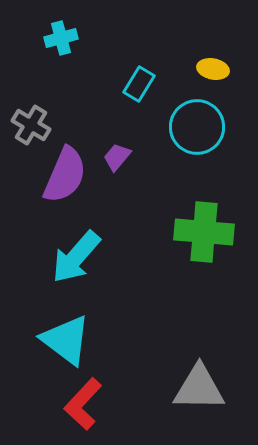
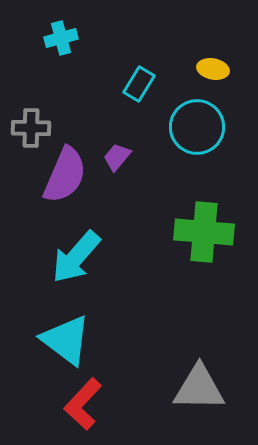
gray cross: moved 3 px down; rotated 30 degrees counterclockwise
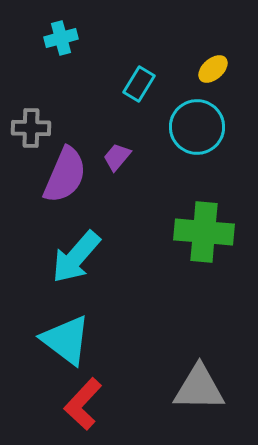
yellow ellipse: rotated 52 degrees counterclockwise
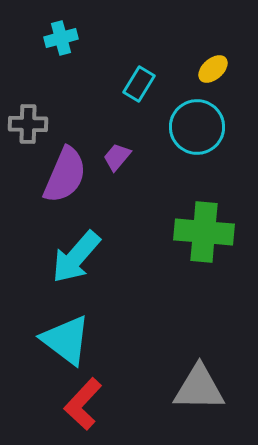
gray cross: moved 3 px left, 4 px up
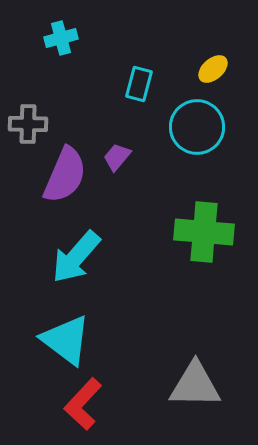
cyan rectangle: rotated 16 degrees counterclockwise
gray triangle: moved 4 px left, 3 px up
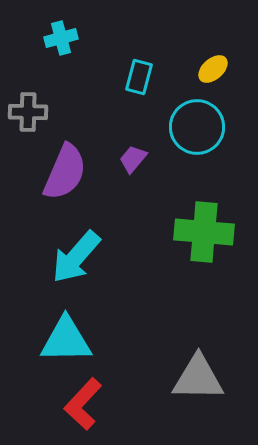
cyan rectangle: moved 7 px up
gray cross: moved 12 px up
purple trapezoid: moved 16 px right, 2 px down
purple semicircle: moved 3 px up
cyan triangle: rotated 38 degrees counterclockwise
gray triangle: moved 3 px right, 7 px up
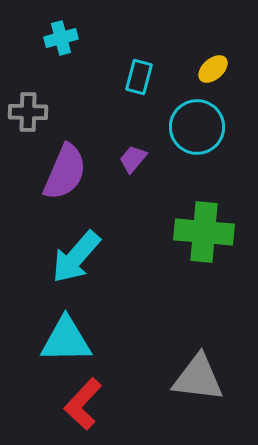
gray triangle: rotated 6 degrees clockwise
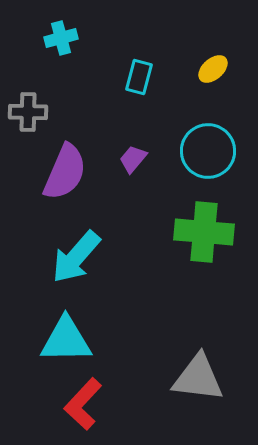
cyan circle: moved 11 px right, 24 px down
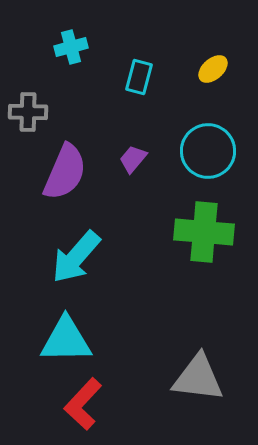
cyan cross: moved 10 px right, 9 px down
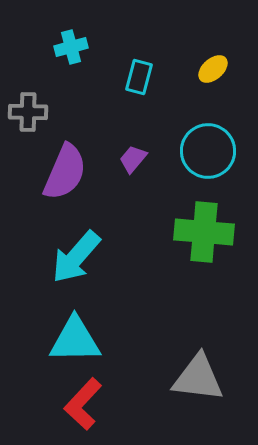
cyan triangle: moved 9 px right
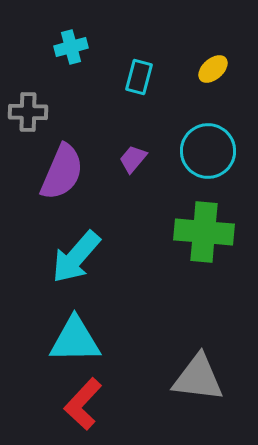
purple semicircle: moved 3 px left
